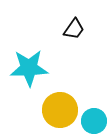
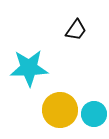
black trapezoid: moved 2 px right, 1 px down
cyan circle: moved 7 px up
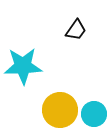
cyan star: moved 6 px left, 2 px up
